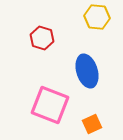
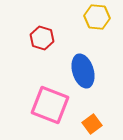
blue ellipse: moved 4 px left
orange square: rotated 12 degrees counterclockwise
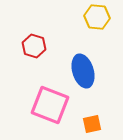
red hexagon: moved 8 px left, 8 px down
orange square: rotated 24 degrees clockwise
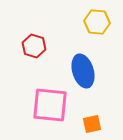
yellow hexagon: moved 5 px down
pink square: rotated 15 degrees counterclockwise
